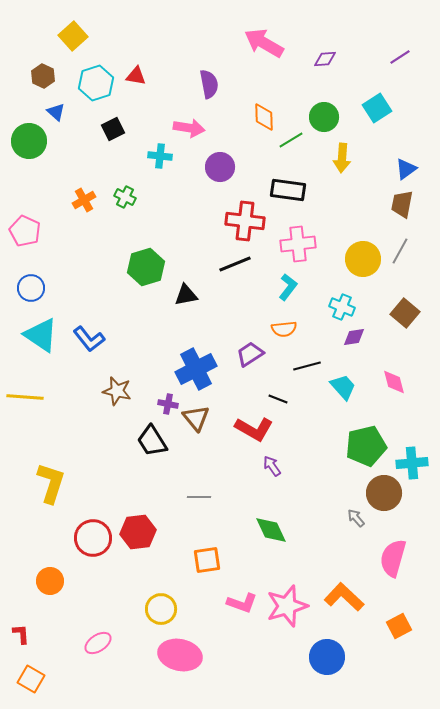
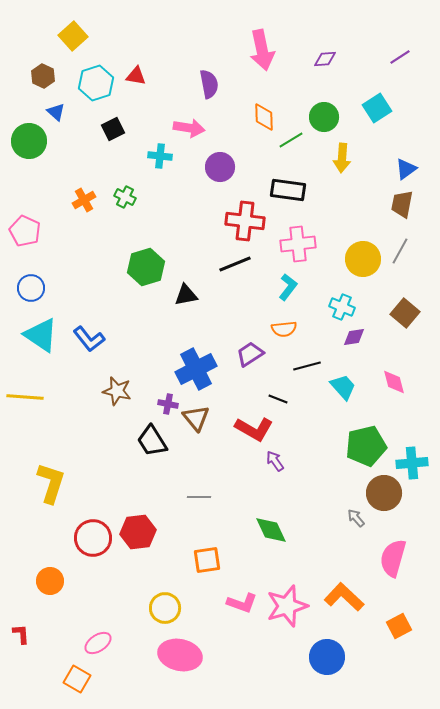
pink arrow at (264, 43): moved 2 px left, 7 px down; rotated 132 degrees counterclockwise
purple arrow at (272, 466): moved 3 px right, 5 px up
yellow circle at (161, 609): moved 4 px right, 1 px up
orange square at (31, 679): moved 46 px right
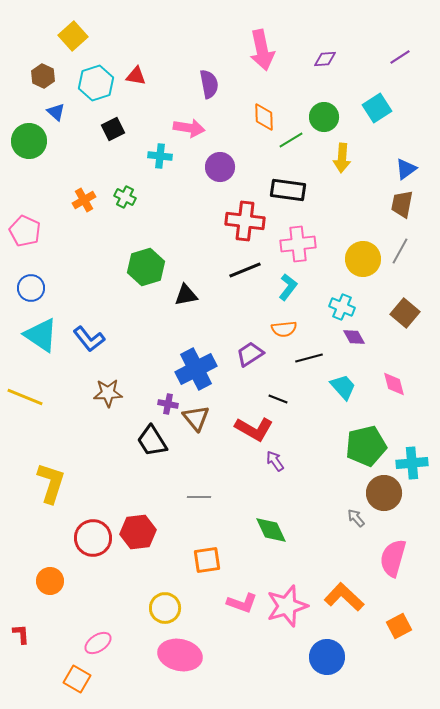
black line at (235, 264): moved 10 px right, 6 px down
purple diamond at (354, 337): rotated 70 degrees clockwise
black line at (307, 366): moved 2 px right, 8 px up
pink diamond at (394, 382): moved 2 px down
brown star at (117, 391): moved 9 px left, 2 px down; rotated 16 degrees counterclockwise
yellow line at (25, 397): rotated 18 degrees clockwise
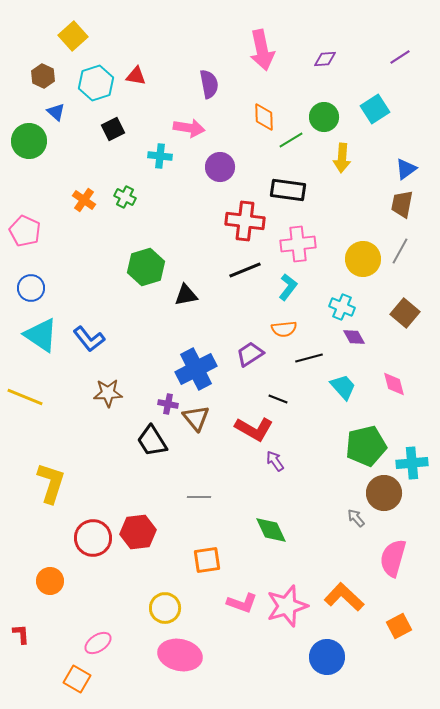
cyan square at (377, 108): moved 2 px left, 1 px down
orange cross at (84, 200): rotated 25 degrees counterclockwise
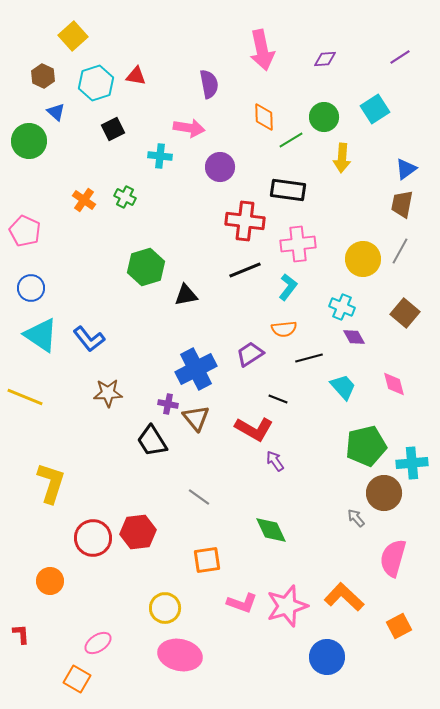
gray line at (199, 497): rotated 35 degrees clockwise
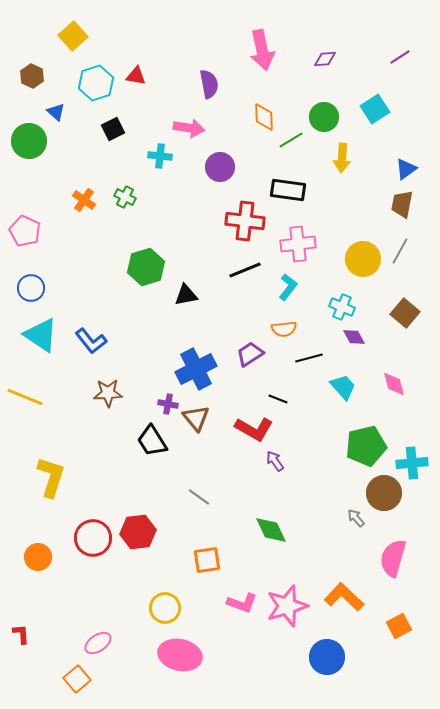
brown hexagon at (43, 76): moved 11 px left
blue L-shape at (89, 339): moved 2 px right, 2 px down
yellow L-shape at (51, 483): moved 6 px up
orange circle at (50, 581): moved 12 px left, 24 px up
orange square at (77, 679): rotated 20 degrees clockwise
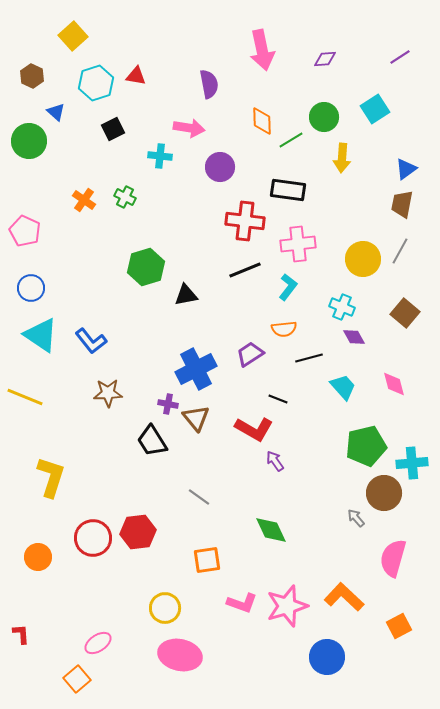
orange diamond at (264, 117): moved 2 px left, 4 px down
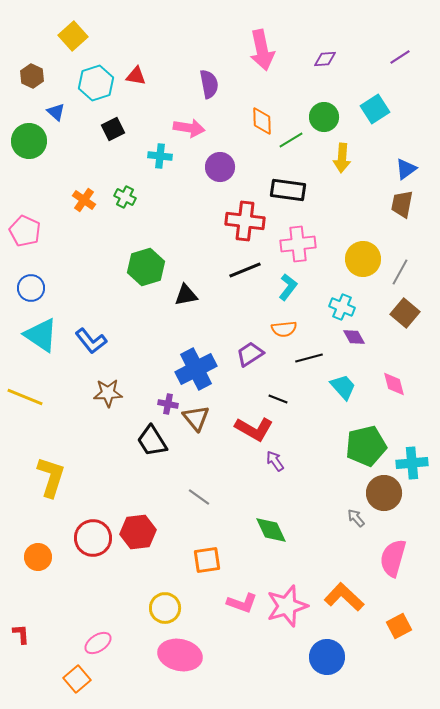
gray line at (400, 251): moved 21 px down
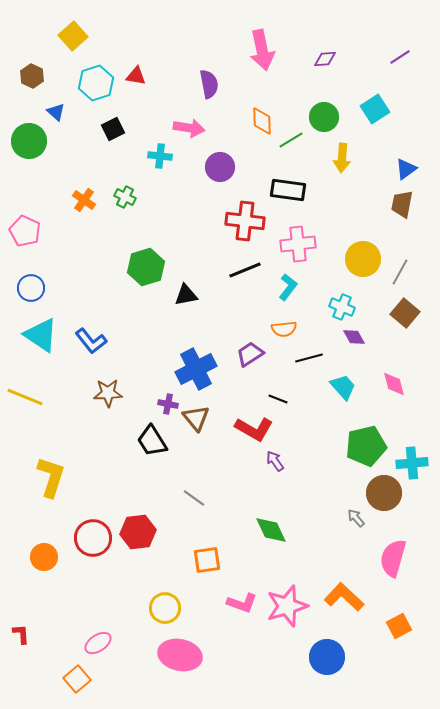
gray line at (199, 497): moved 5 px left, 1 px down
orange circle at (38, 557): moved 6 px right
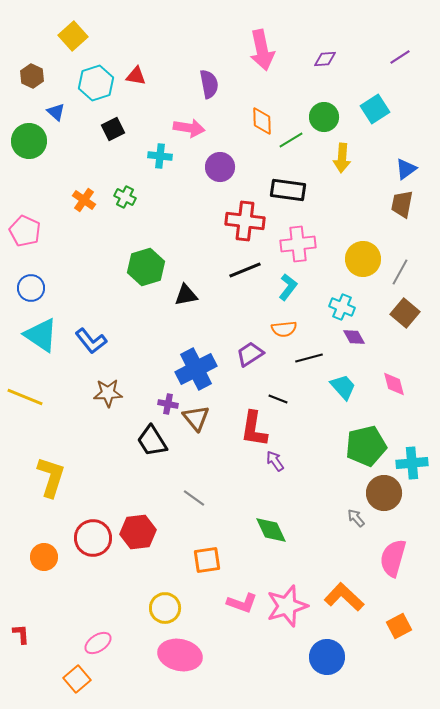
red L-shape at (254, 429): rotated 69 degrees clockwise
